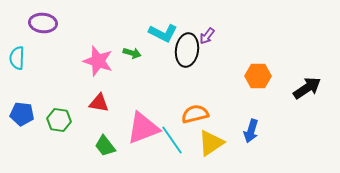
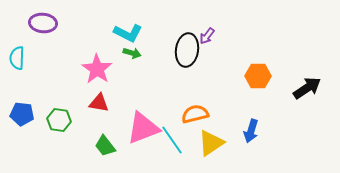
cyan L-shape: moved 35 px left
pink star: moved 1 px left, 8 px down; rotated 16 degrees clockwise
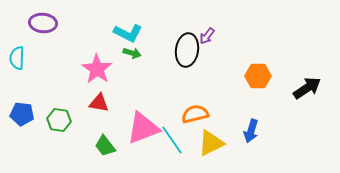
yellow triangle: rotated 8 degrees clockwise
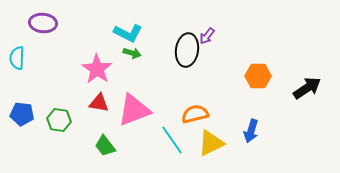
pink triangle: moved 9 px left, 18 px up
